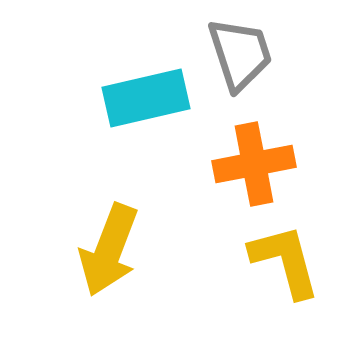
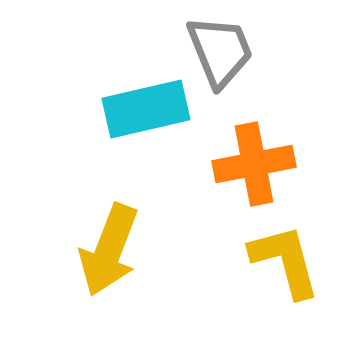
gray trapezoid: moved 20 px left, 3 px up; rotated 4 degrees counterclockwise
cyan rectangle: moved 11 px down
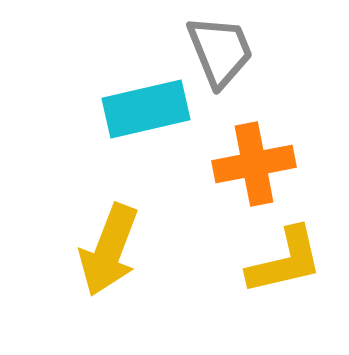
yellow L-shape: rotated 92 degrees clockwise
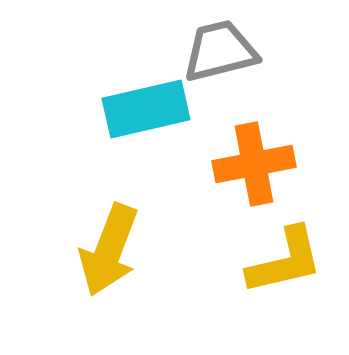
gray trapezoid: rotated 82 degrees counterclockwise
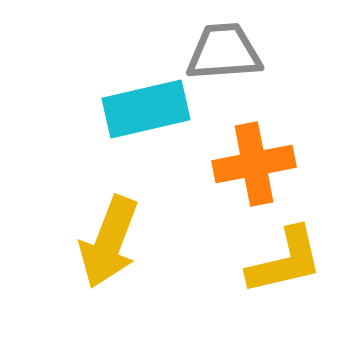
gray trapezoid: moved 4 px right, 1 px down; rotated 10 degrees clockwise
yellow arrow: moved 8 px up
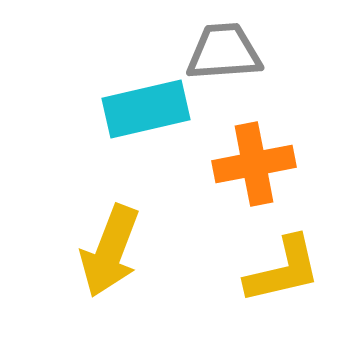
yellow arrow: moved 1 px right, 9 px down
yellow L-shape: moved 2 px left, 9 px down
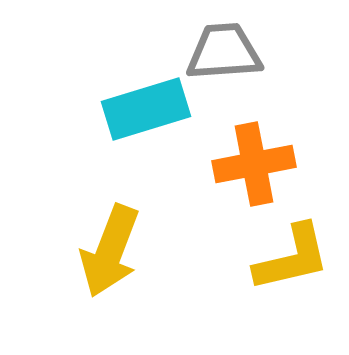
cyan rectangle: rotated 4 degrees counterclockwise
yellow L-shape: moved 9 px right, 12 px up
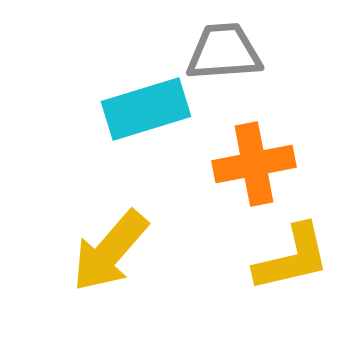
yellow arrow: rotated 20 degrees clockwise
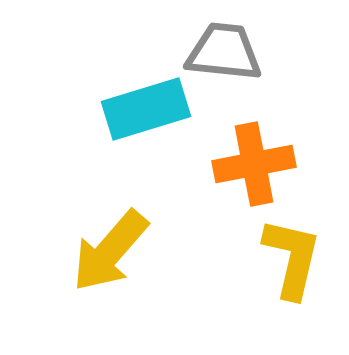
gray trapezoid: rotated 10 degrees clockwise
yellow L-shape: rotated 64 degrees counterclockwise
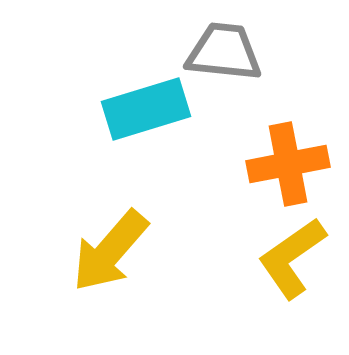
orange cross: moved 34 px right
yellow L-shape: rotated 138 degrees counterclockwise
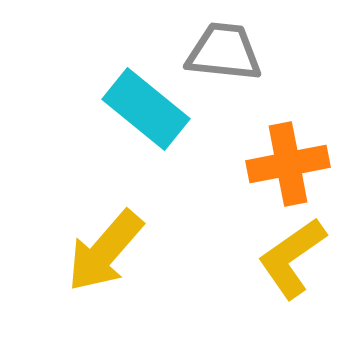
cyan rectangle: rotated 56 degrees clockwise
yellow arrow: moved 5 px left
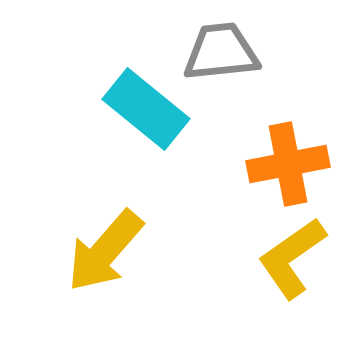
gray trapezoid: moved 3 px left; rotated 12 degrees counterclockwise
